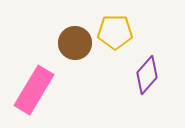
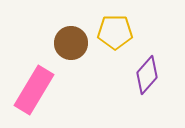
brown circle: moved 4 px left
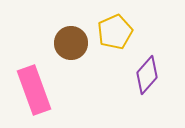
yellow pentagon: rotated 24 degrees counterclockwise
pink rectangle: rotated 51 degrees counterclockwise
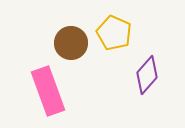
yellow pentagon: moved 1 px left, 1 px down; rotated 24 degrees counterclockwise
pink rectangle: moved 14 px right, 1 px down
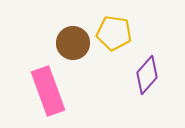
yellow pentagon: rotated 16 degrees counterclockwise
brown circle: moved 2 px right
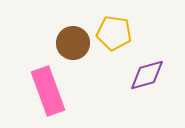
purple diamond: rotated 33 degrees clockwise
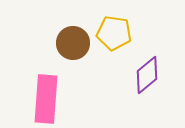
purple diamond: rotated 24 degrees counterclockwise
pink rectangle: moved 2 px left, 8 px down; rotated 24 degrees clockwise
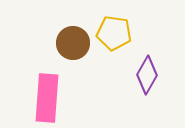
purple diamond: rotated 21 degrees counterclockwise
pink rectangle: moved 1 px right, 1 px up
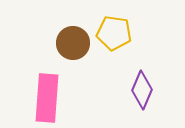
purple diamond: moved 5 px left, 15 px down; rotated 6 degrees counterclockwise
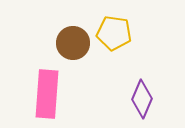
purple diamond: moved 9 px down
pink rectangle: moved 4 px up
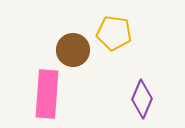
brown circle: moved 7 px down
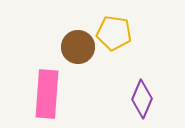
brown circle: moved 5 px right, 3 px up
